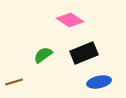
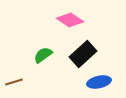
black rectangle: moved 1 px left, 1 px down; rotated 20 degrees counterclockwise
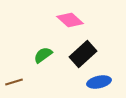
pink diamond: rotated 8 degrees clockwise
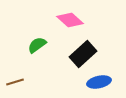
green semicircle: moved 6 px left, 10 px up
brown line: moved 1 px right
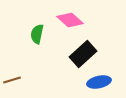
green semicircle: moved 11 px up; rotated 42 degrees counterclockwise
brown line: moved 3 px left, 2 px up
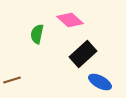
blue ellipse: moved 1 px right; rotated 40 degrees clockwise
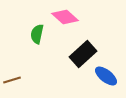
pink diamond: moved 5 px left, 3 px up
blue ellipse: moved 6 px right, 6 px up; rotated 10 degrees clockwise
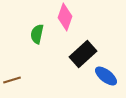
pink diamond: rotated 68 degrees clockwise
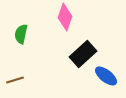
green semicircle: moved 16 px left
brown line: moved 3 px right
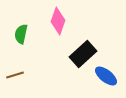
pink diamond: moved 7 px left, 4 px down
brown line: moved 5 px up
